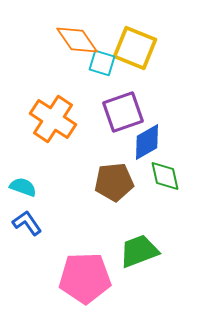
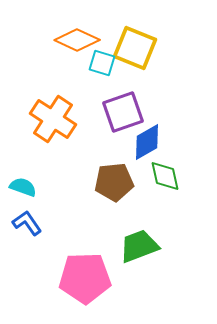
orange diamond: rotated 30 degrees counterclockwise
green trapezoid: moved 5 px up
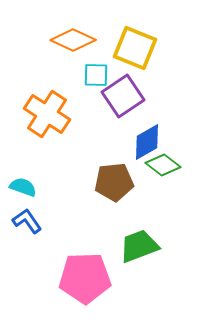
orange diamond: moved 4 px left
cyan square: moved 6 px left, 12 px down; rotated 16 degrees counterclockwise
purple square: moved 16 px up; rotated 15 degrees counterclockwise
orange cross: moved 6 px left, 5 px up
green diamond: moved 2 px left, 11 px up; rotated 40 degrees counterclockwise
blue L-shape: moved 2 px up
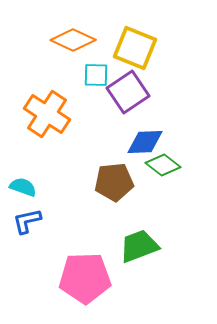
purple square: moved 5 px right, 4 px up
blue diamond: moved 2 px left; rotated 27 degrees clockwise
blue L-shape: rotated 68 degrees counterclockwise
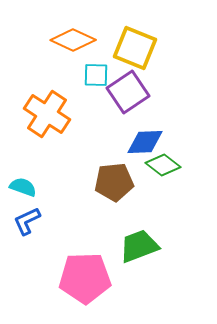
blue L-shape: rotated 12 degrees counterclockwise
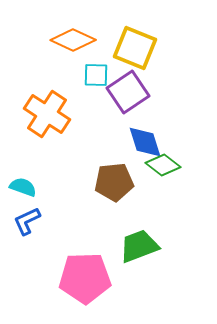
blue diamond: rotated 75 degrees clockwise
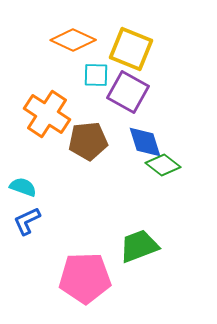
yellow square: moved 4 px left, 1 px down
purple square: rotated 27 degrees counterclockwise
brown pentagon: moved 26 px left, 41 px up
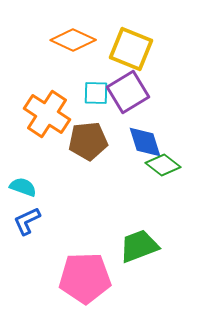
cyan square: moved 18 px down
purple square: rotated 30 degrees clockwise
